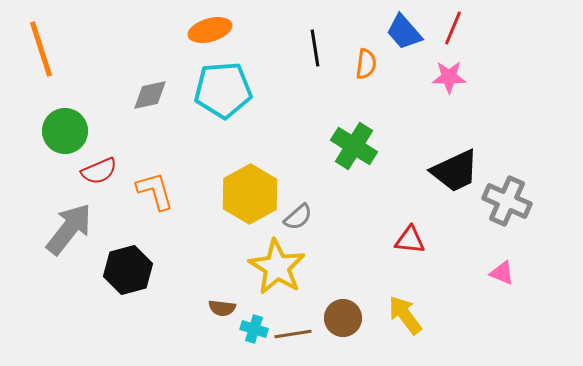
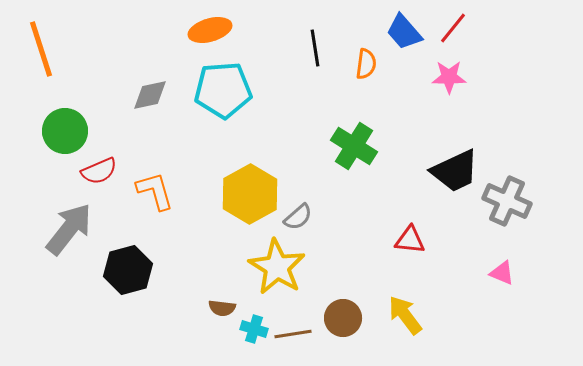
red line: rotated 16 degrees clockwise
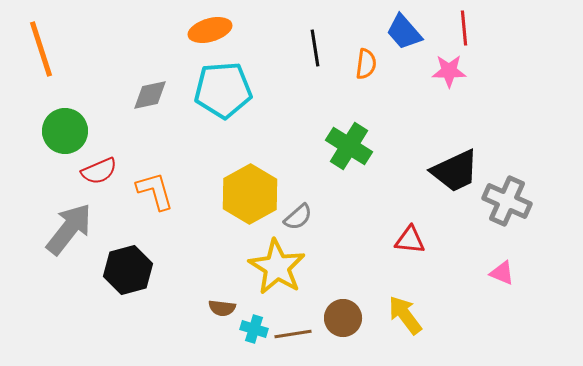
red line: moved 11 px right; rotated 44 degrees counterclockwise
pink star: moved 6 px up
green cross: moved 5 px left
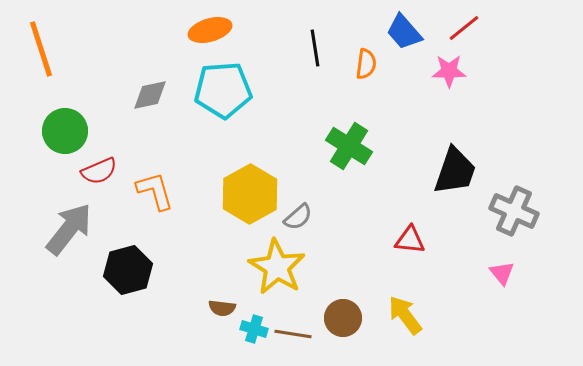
red line: rotated 56 degrees clockwise
black trapezoid: rotated 46 degrees counterclockwise
gray cross: moved 7 px right, 10 px down
pink triangle: rotated 28 degrees clockwise
brown line: rotated 18 degrees clockwise
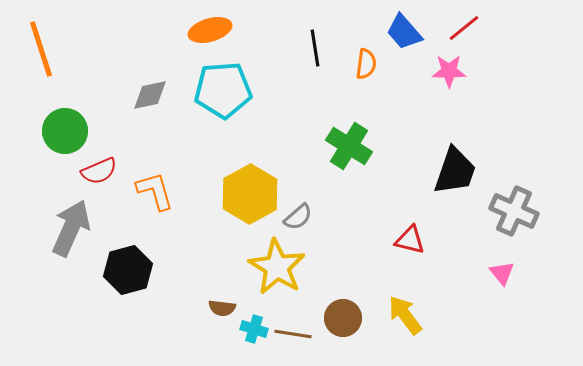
gray arrow: moved 2 px right, 1 px up; rotated 14 degrees counterclockwise
red triangle: rotated 8 degrees clockwise
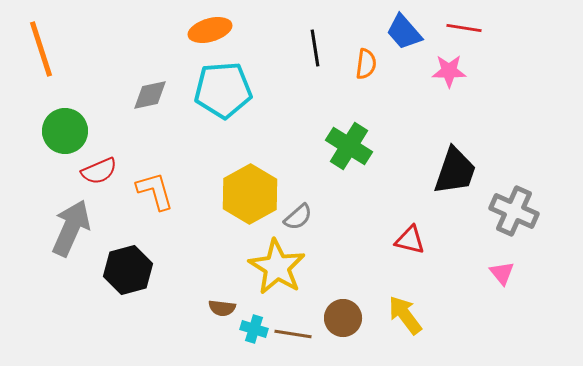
red line: rotated 48 degrees clockwise
